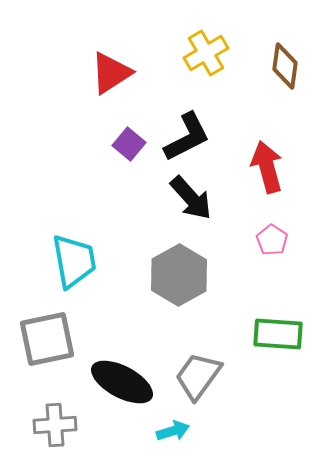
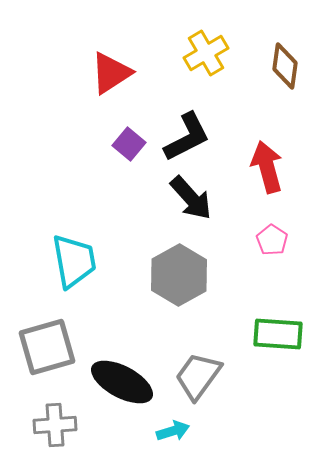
gray square: moved 8 px down; rotated 4 degrees counterclockwise
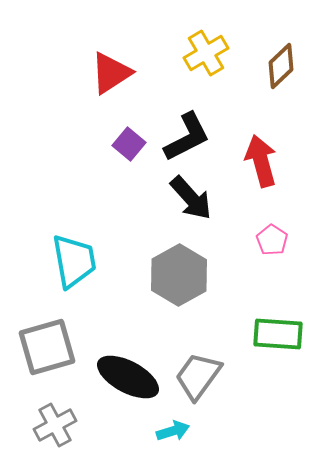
brown diamond: moved 4 px left; rotated 39 degrees clockwise
red arrow: moved 6 px left, 6 px up
black ellipse: moved 6 px right, 5 px up
gray cross: rotated 24 degrees counterclockwise
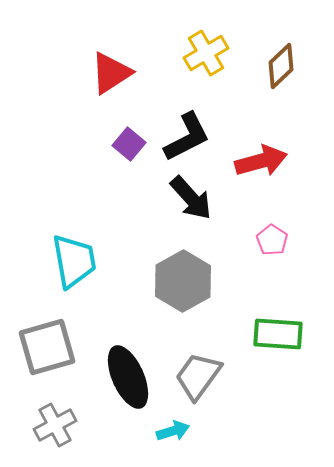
red arrow: rotated 90 degrees clockwise
gray hexagon: moved 4 px right, 6 px down
black ellipse: rotated 38 degrees clockwise
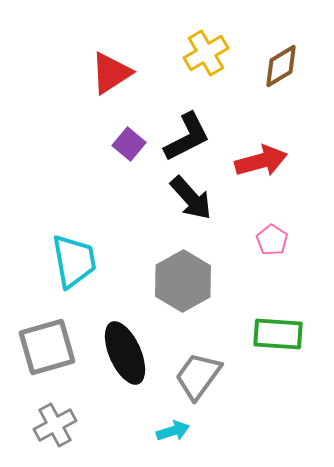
brown diamond: rotated 12 degrees clockwise
black ellipse: moved 3 px left, 24 px up
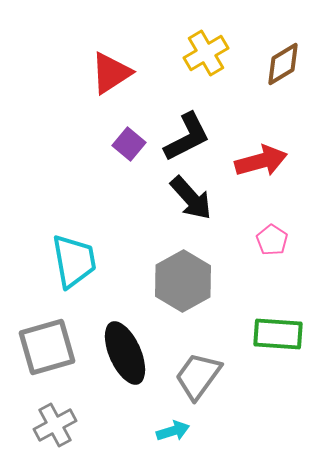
brown diamond: moved 2 px right, 2 px up
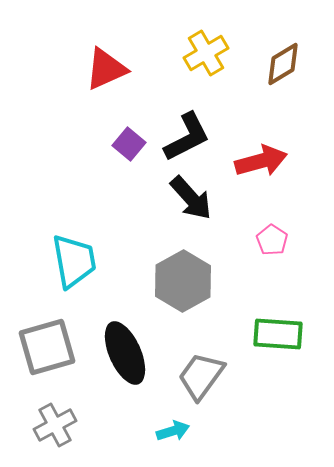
red triangle: moved 5 px left, 4 px up; rotated 9 degrees clockwise
gray trapezoid: moved 3 px right
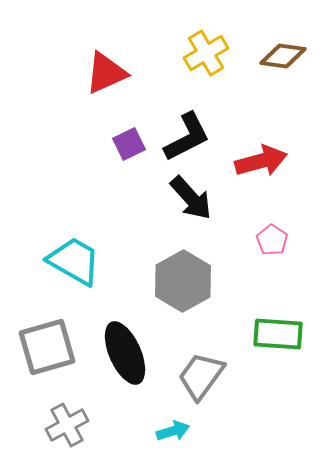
brown diamond: moved 8 px up; rotated 39 degrees clockwise
red triangle: moved 4 px down
purple square: rotated 24 degrees clockwise
cyan trapezoid: rotated 50 degrees counterclockwise
gray cross: moved 12 px right
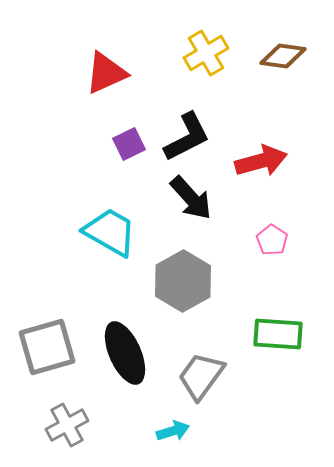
cyan trapezoid: moved 36 px right, 29 px up
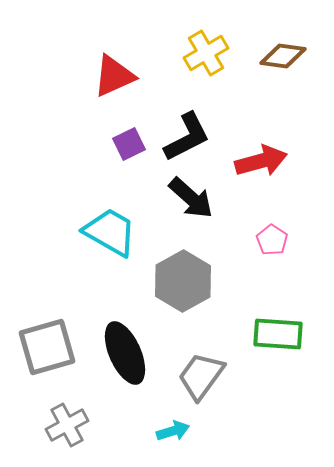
red triangle: moved 8 px right, 3 px down
black arrow: rotated 6 degrees counterclockwise
